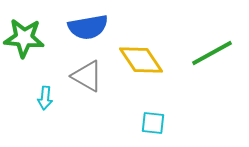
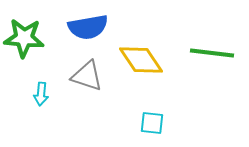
green line: rotated 36 degrees clockwise
gray triangle: rotated 12 degrees counterclockwise
cyan arrow: moved 4 px left, 4 px up
cyan square: moved 1 px left
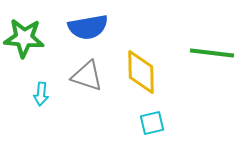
yellow diamond: moved 12 px down; rotated 33 degrees clockwise
cyan square: rotated 20 degrees counterclockwise
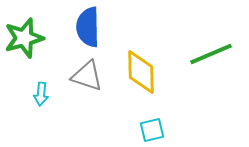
blue semicircle: rotated 99 degrees clockwise
green star: rotated 21 degrees counterclockwise
green line: moved 1 px left, 1 px down; rotated 30 degrees counterclockwise
cyan square: moved 7 px down
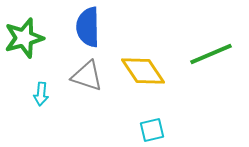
yellow diamond: moved 2 px right, 1 px up; rotated 33 degrees counterclockwise
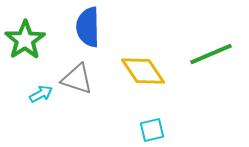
green star: moved 1 px right, 2 px down; rotated 18 degrees counterclockwise
gray triangle: moved 10 px left, 3 px down
cyan arrow: rotated 125 degrees counterclockwise
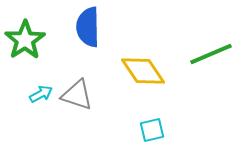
gray triangle: moved 16 px down
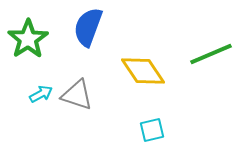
blue semicircle: rotated 21 degrees clockwise
green star: moved 3 px right, 1 px up
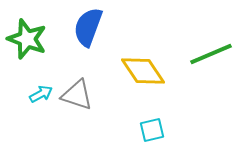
green star: moved 1 px left; rotated 18 degrees counterclockwise
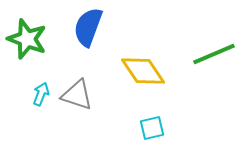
green line: moved 3 px right
cyan arrow: rotated 40 degrees counterclockwise
cyan square: moved 2 px up
